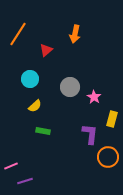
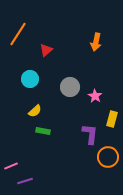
orange arrow: moved 21 px right, 8 px down
pink star: moved 1 px right, 1 px up
yellow semicircle: moved 5 px down
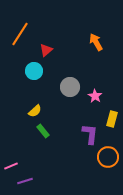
orange line: moved 2 px right
orange arrow: rotated 138 degrees clockwise
cyan circle: moved 4 px right, 8 px up
green rectangle: rotated 40 degrees clockwise
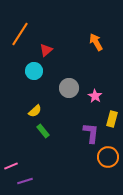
gray circle: moved 1 px left, 1 px down
purple L-shape: moved 1 px right, 1 px up
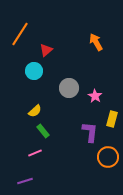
purple L-shape: moved 1 px left, 1 px up
pink line: moved 24 px right, 13 px up
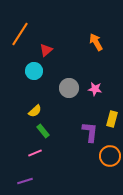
pink star: moved 7 px up; rotated 24 degrees counterclockwise
orange circle: moved 2 px right, 1 px up
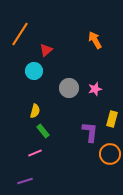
orange arrow: moved 1 px left, 2 px up
pink star: rotated 24 degrees counterclockwise
yellow semicircle: rotated 32 degrees counterclockwise
orange circle: moved 2 px up
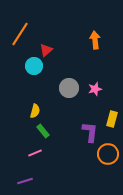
orange arrow: rotated 24 degrees clockwise
cyan circle: moved 5 px up
orange circle: moved 2 px left
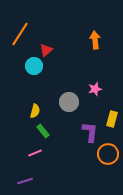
gray circle: moved 14 px down
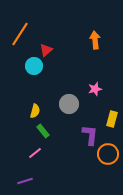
gray circle: moved 2 px down
purple L-shape: moved 3 px down
pink line: rotated 16 degrees counterclockwise
